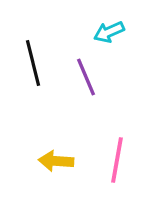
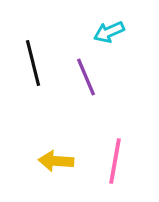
pink line: moved 2 px left, 1 px down
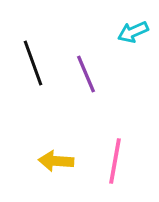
cyan arrow: moved 24 px right
black line: rotated 6 degrees counterclockwise
purple line: moved 3 px up
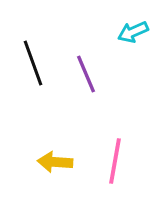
yellow arrow: moved 1 px left, 1 px down
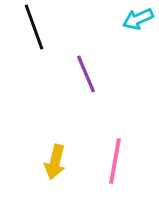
cyan arrow: moved 5 px right, 13 px up
black line: moved 1 px right, 36 px up
yellow arrow: rotated 80 degrees counterclockwise
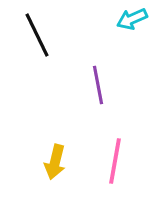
cyan arrow: moved 6 px left
black line: moved 3 px right, 8 px down; rotated 6 degrees counterclockwise
purple line: moved 12 px right, 11 px down; rotated 12 degrees clockwise
